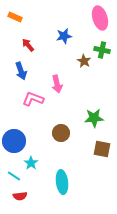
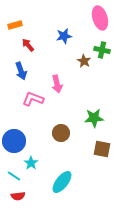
orange rectangle: moved 8 px down; rotated 40 degrees counterclockwise
cyan ellipse: rotated 45 degrees clockwise
red semicircle: moved 2 px left
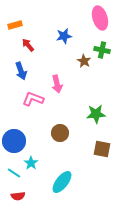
green star: moved 2 px right, 4 px up
brown circle: moved 1 px left
cyan line: moved 3 px up
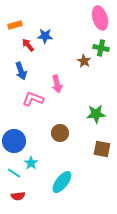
blue star: moved 19 px left; rotated 14 degrees clockwise
green cross: moved 1 px left, 2 px up
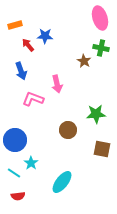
brown circle: moved 8 px right, 3 px up
blue circle: moved 1 px right, 1 px up
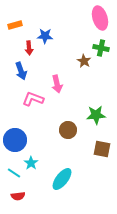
red arrow: moved 1 px right, 3 px down; rotated 144 degrees counterclockwise
green star: moved 1 px down
cyan ellipse: moved 3 px up
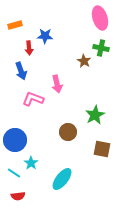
green star: moved 1 px left; rotated 24 degrees counterclockwise
brown circle: moved 2 px down
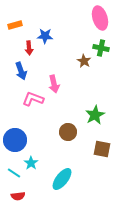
pink arrow: moved 3 px left
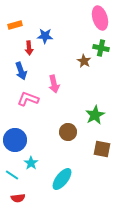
pink L-shape: moved 5 px left
cyan line: moved 2 px left, 2 px down
red semicircle: moved 2 px down
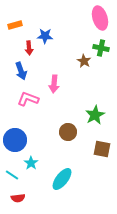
pink arrow: rotated 18 degrees clockwise
